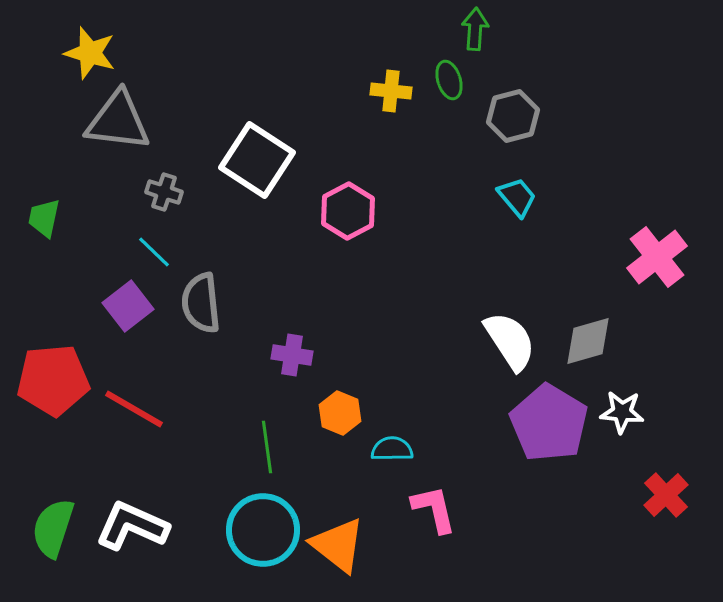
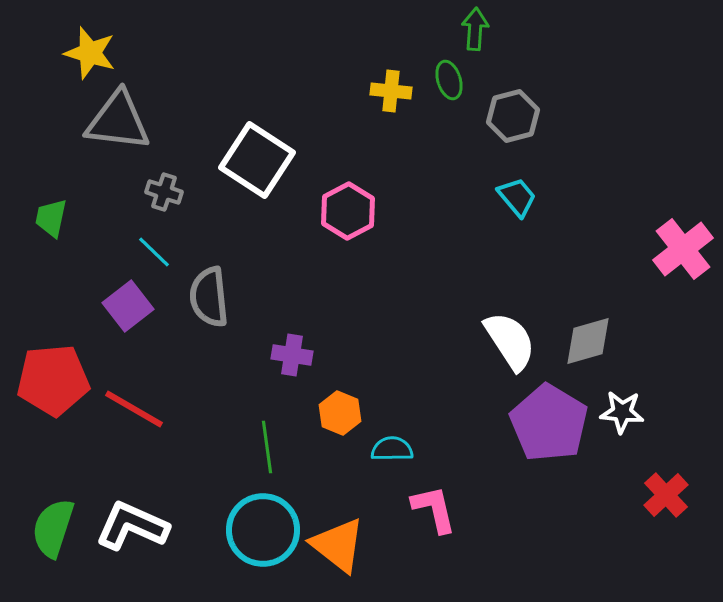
green trapezoid: moved 7 px right
pink cross: moved 26 px right, 8 px up
gray semicircle: moved 8 px right, 6 px up
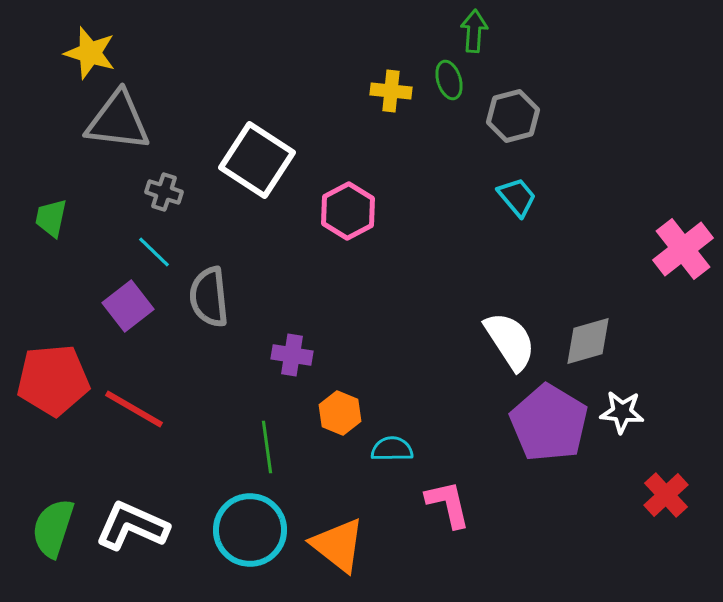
green arrow: moved 1 px left, 2 px down
pink L-shape: moved 14 px right, 5 px up
cyan circle: moved 13 px left
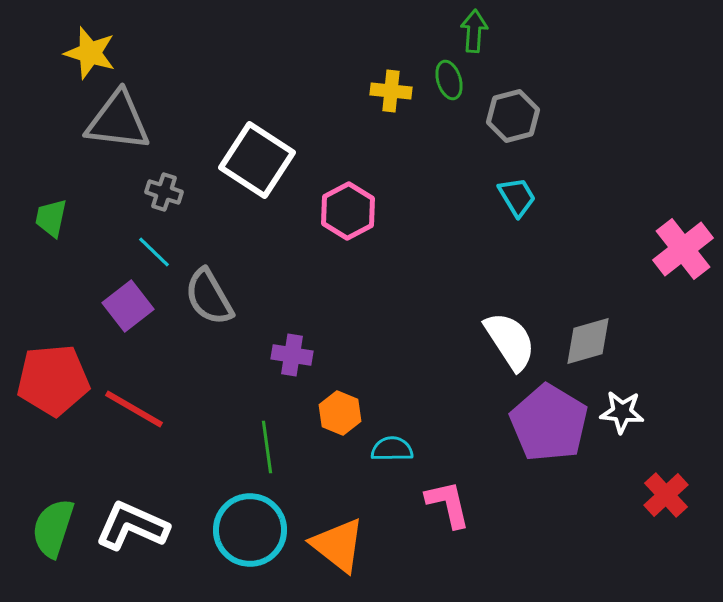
cyan trapezoid: rotated 9 degrees clockwise
gray semicircle: rotated 24 degrees counterclockwise
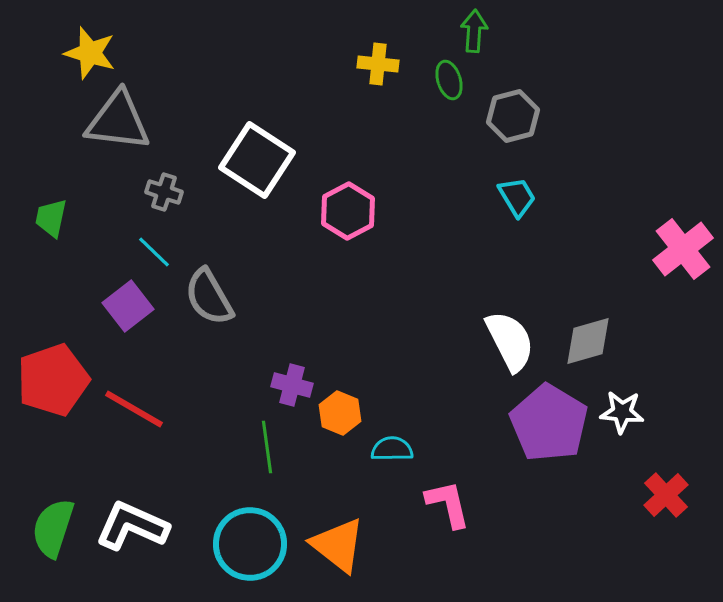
yellow cross: moved 13 px left, 27 px up
white semicircle: rotated 6 degrees clockwise
purple cross: moved 30 px down; rotated 6 degrees clockwise
red pentagon: rotated 14 degrees counterclockwise
cyan circle: moved 14 px down
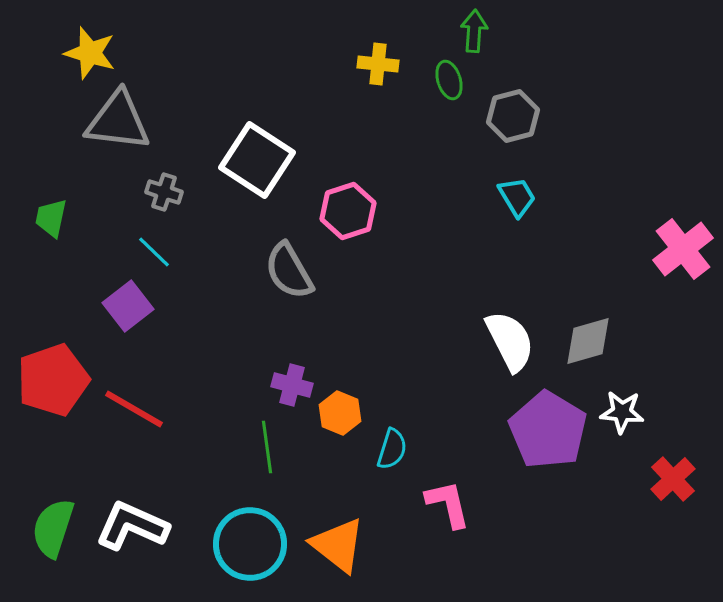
pink hexagon: rotated 10 degrees clockwise
gray semicircle: moved 80 px right, 26 px up
purple pentagon: moved 1 px left, 7 px down
cyan semicircle: rotated 108 degrees clockwise
red cross: moved 7 px right, 16 px up
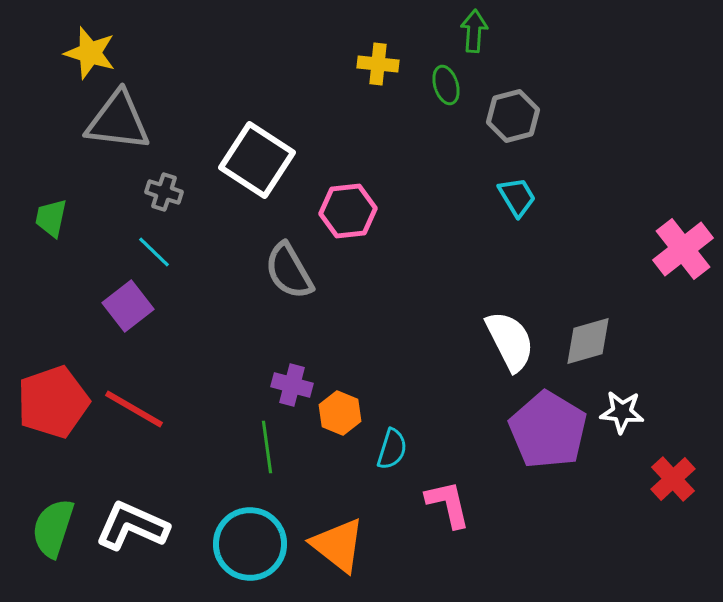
green ellipse: moved 3 px left, 5 px down
pink hexagon: rotated 12 degrees clockwise
red pentagon: moved 22 px down
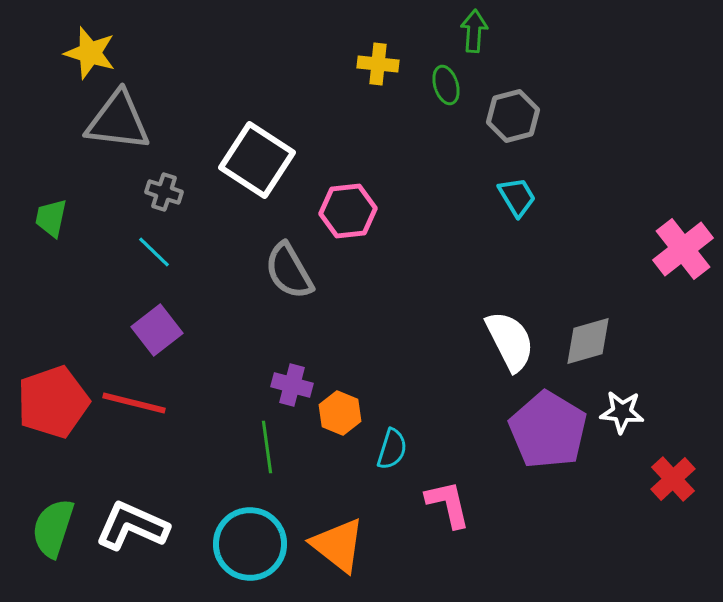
purple square: moved 29 px right, 24 px down
red line: moved 6 px up; rotated 16 degrees counterclockwise
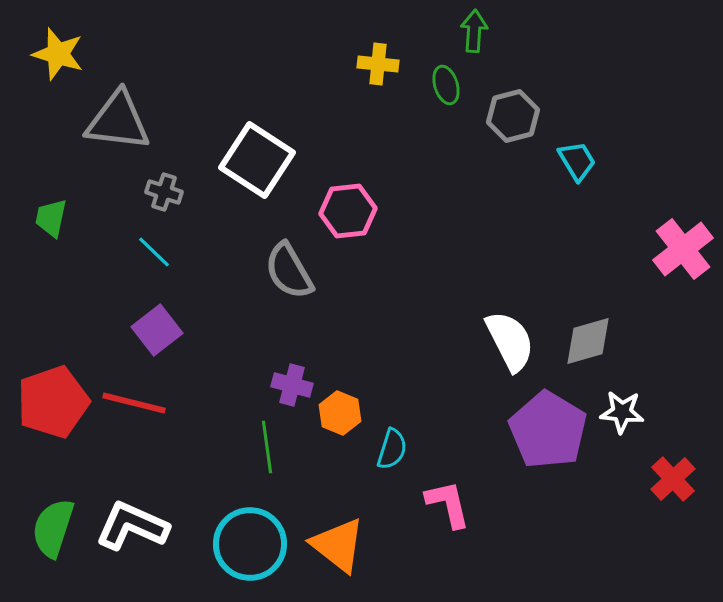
yellow star: moved 32 px left, 1 px down
cyan trapezoid: moved 60 px right, 36 px up
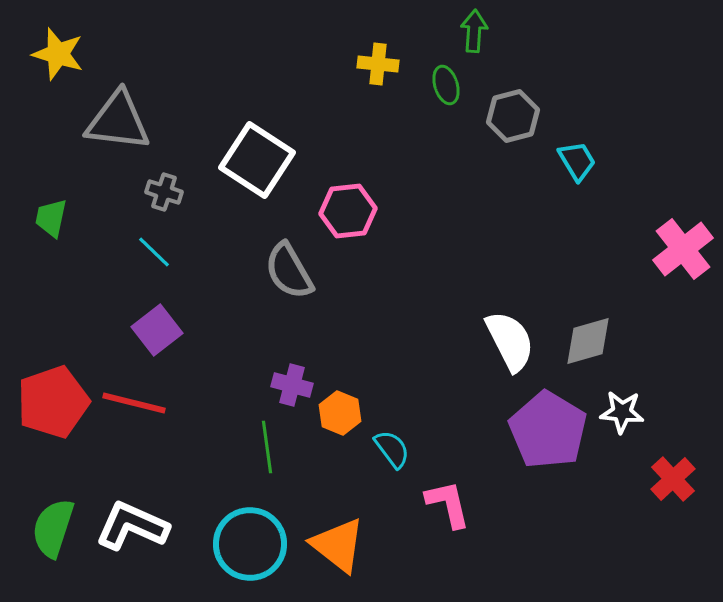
cyan semicircle: rotated 54 degrees counterclockwise
